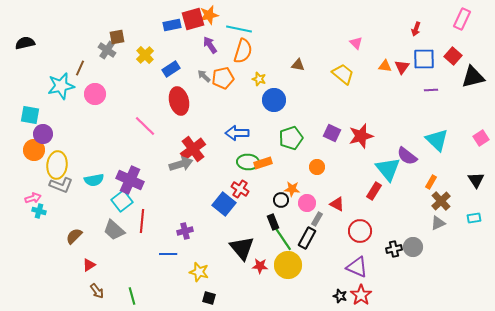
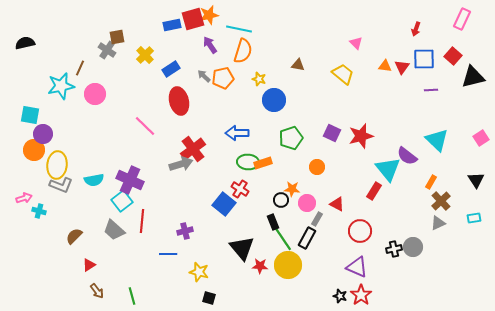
pink arrow at (33, 198): moved 9 px left
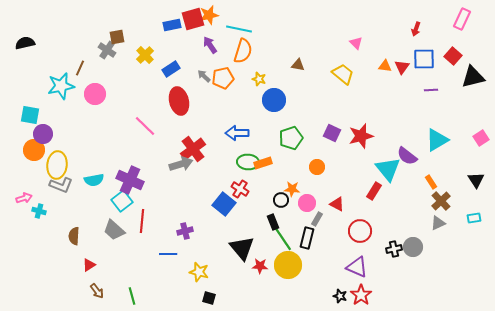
cyan triangle at (437, 140): rotated 45 degrees clockwise
orange rectangle at (431, 182): rotated 64 degrees counterclockwise
brown semicircle at (74, 236): rotated 42 degrees counterclockwise
black rectangle at (307, 238): rotated 15 degrees counterclockwise
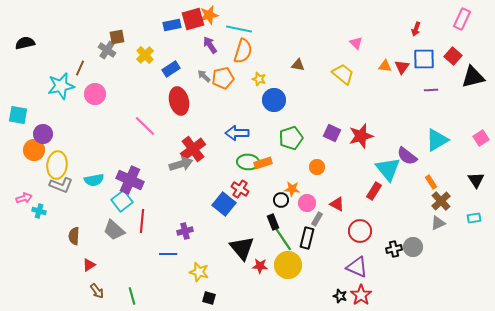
cyan square at (30, 115): moved 12 px left
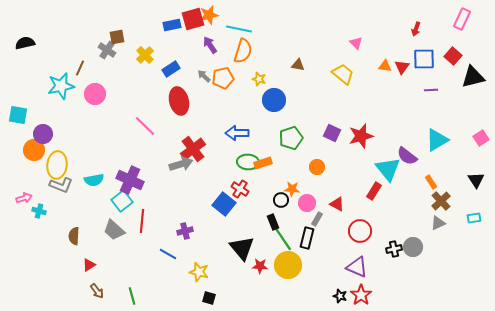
blue line at (168, 254): rotated 30 degrees clockwise
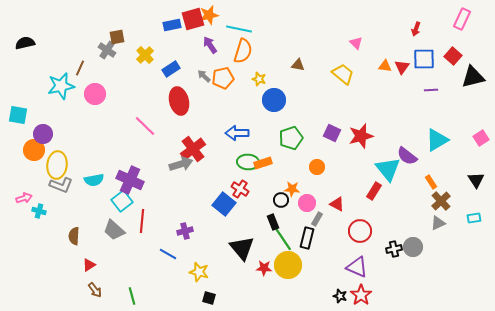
red star at (260, 266): moved 4 px right, 2 px down
brown arrow at (97, 291): moved 2 px left, 1 px up
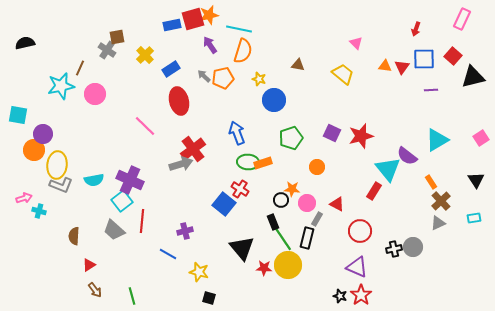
blue arrow at (237, 133): rotated 70 degrees clockwise
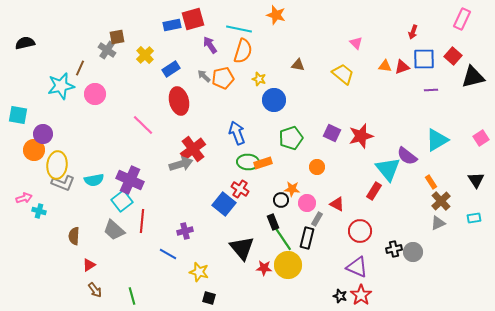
orange star at (209, 15): moved 67 px right; rotated 30 degrees clockwise
red arrow at (416, 29): moved 3 px left, 3 px down
red triangle at (402, 67): rotated 35 degrees clockwise
pink line at (145, 126): moved 2 px left, 1 px up
gray L-shape at (61, 185): moved 2 px right, 2 px up
gray circle at (413, 247): moved 5 px down
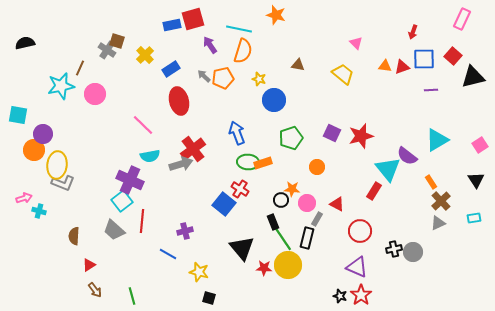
brown square at (117, 37): moved 4 px down; rotated 28 degrees clockwise
pink square at (481, 138): moved 1 px left, 7 px down
cyan semicircle at (94, 180): moved 56 px right, 24 px up
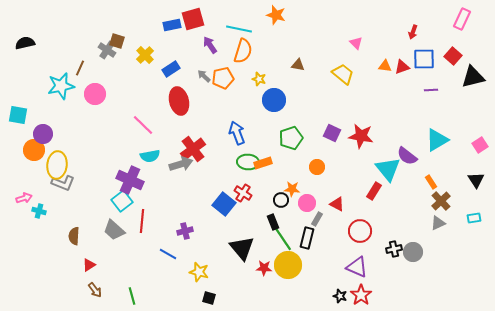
red star at (361, 136): rotated 25 degrees clockwise
red cross at (240, 189): moved 3 px right, 4 px down
